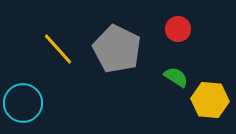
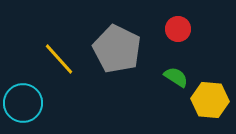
yellow line: moved 1 px right, 10 px down
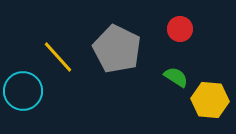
red circle: moved 2 px right
yellow line: moved 1 px left, 2 px up
cyan circle: moved 12 px up
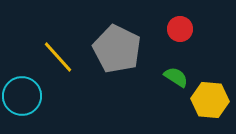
cyan circle: moved 1 px left, 5 px down
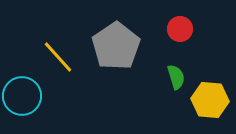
gray pentagon: moved 1 px left, 3 px up; rotated 12 degrees clockwise
green semicircle: rotated 40 degrees clockwise
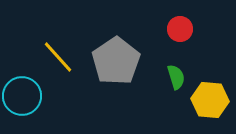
gray pentagon: moved 15 px down
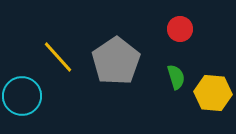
yellow hexagon: moved 3 px right, 7 px up
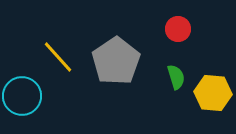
red circle: moved 2 px left
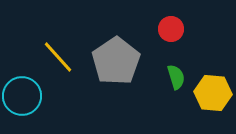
red circle: moved 7 px left
